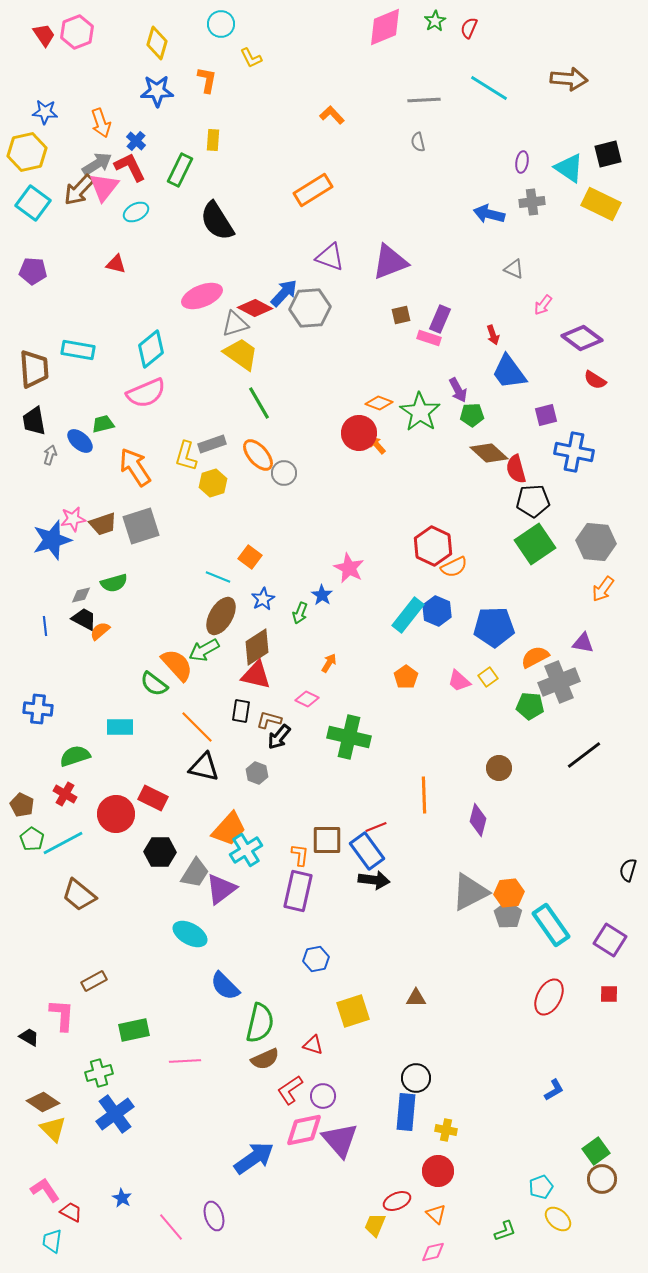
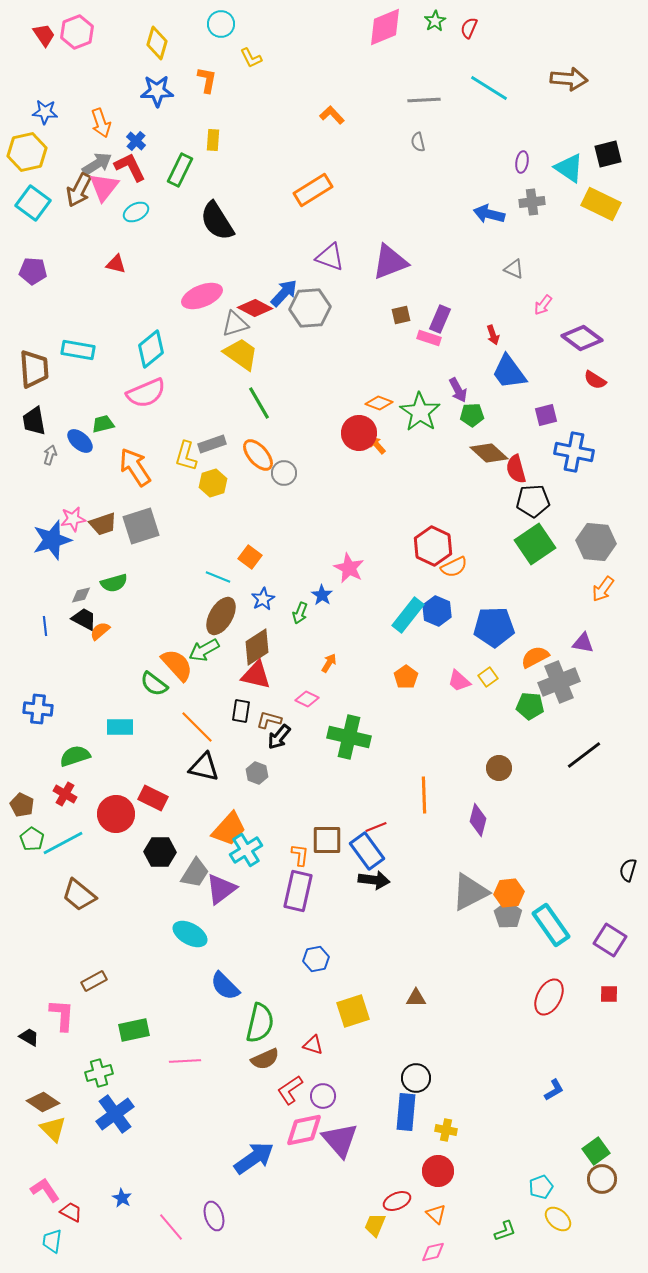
brown arrow at (79, 190): rotated 16 degrees counterclockwise
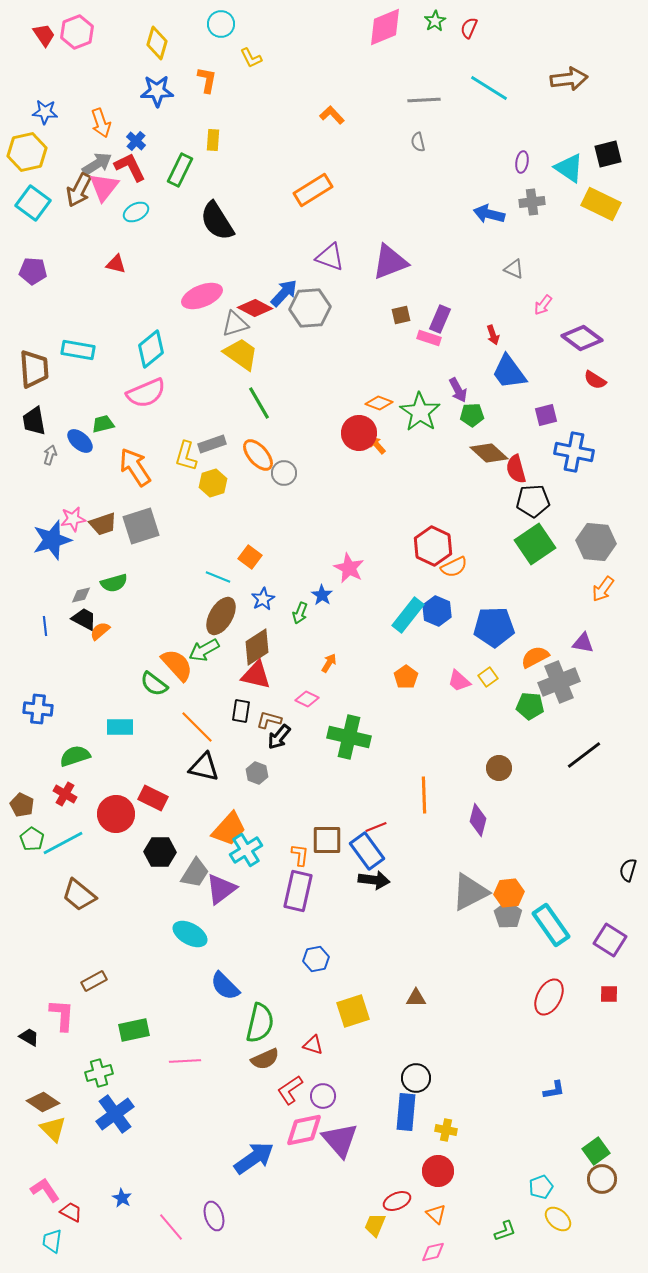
brown arrow at (569, 79): rotated 12 degrees counterclockwise
blue L-shape at (554, 1090): rotated 20 degrees clockwise
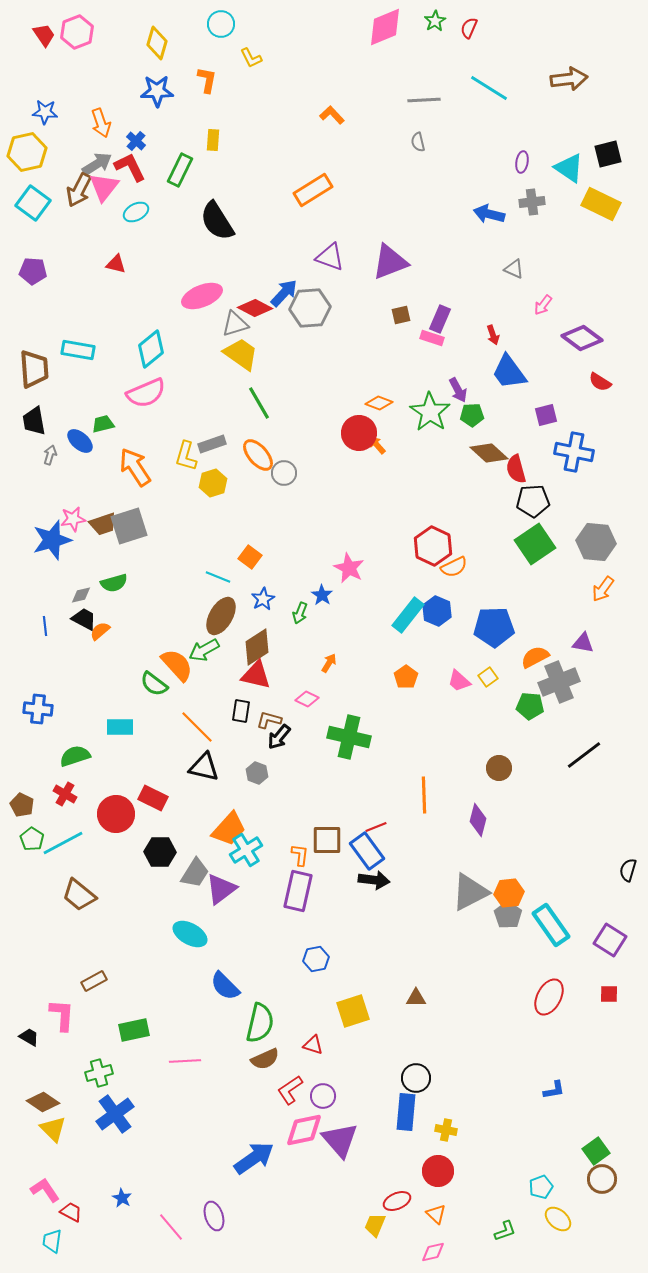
pink rectangle at (429, 338): moved 3 px right
red semicircle at (595, 380): moved 5 px right, 2 px down
green star at (420, 412): moved 10 px right
gray square at (141, 526): moved 12 px left
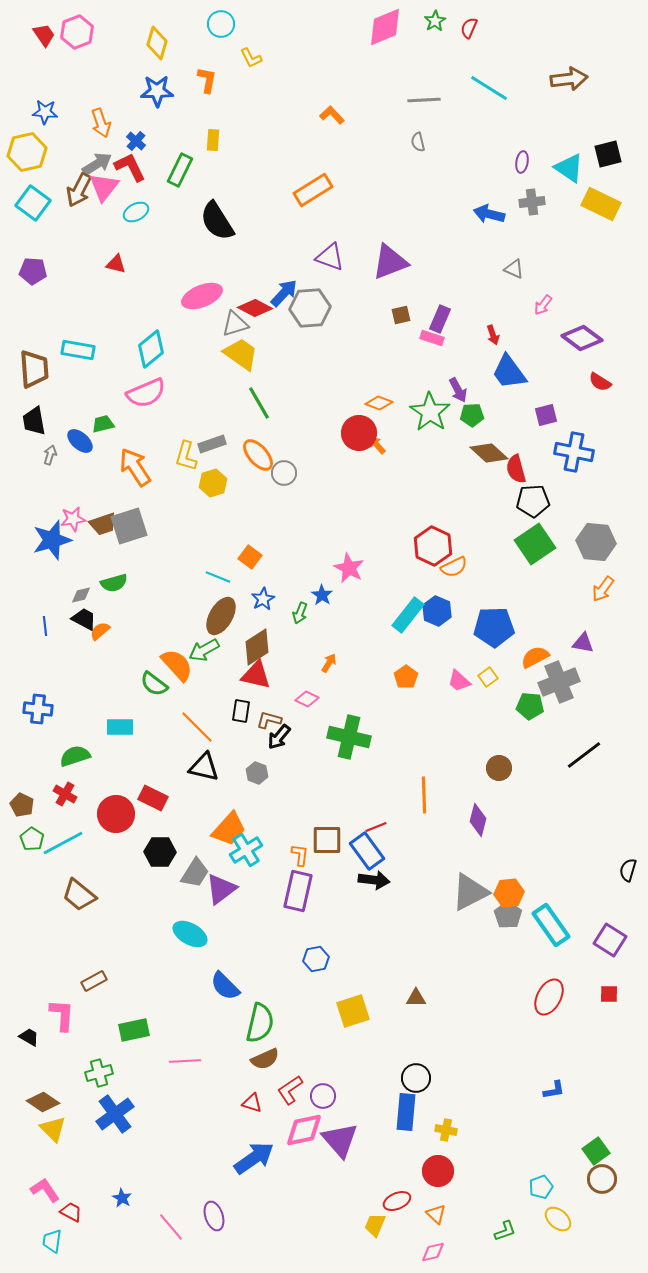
red triangle at (313, 1045): moved 61 px left, 58 px down
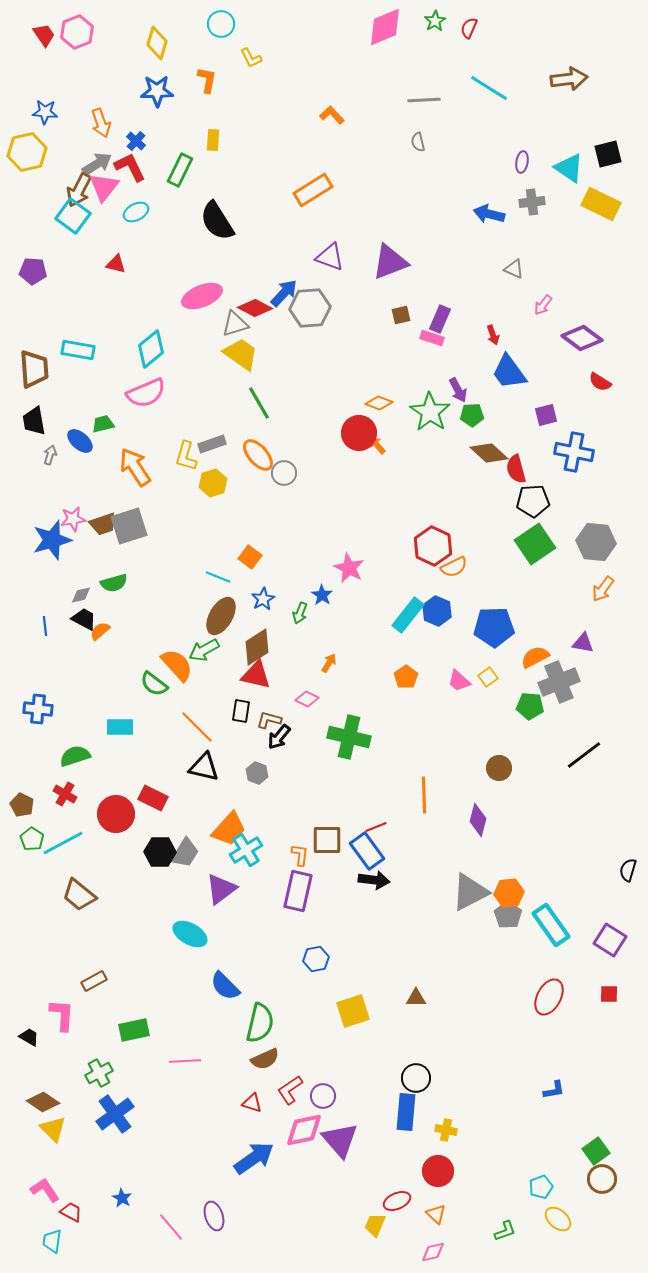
cyan square at (33, 203): moved 40 px right, 13 px down
gray trapezoid at (195, 873): moved 10 px left, 20 px up
green cross at (99, 1073): rotated 12 degrees counterclockwise
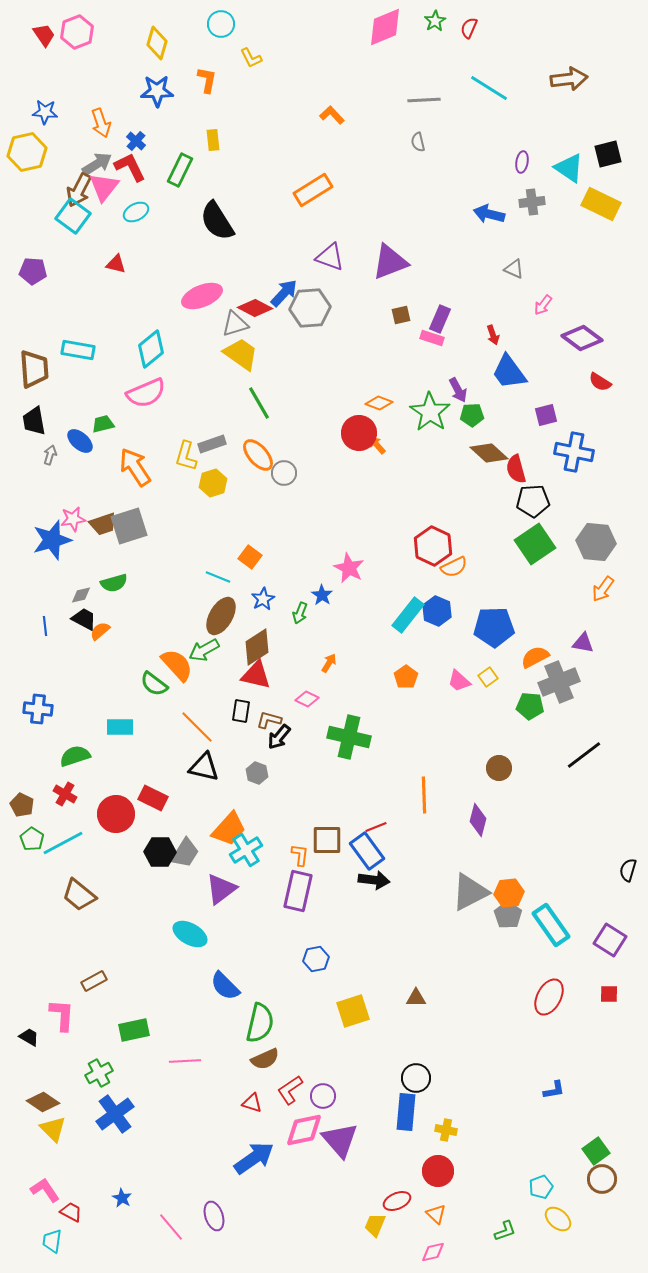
yellow rectangle at (213, 140): rotated 10 degrees counterclockwise
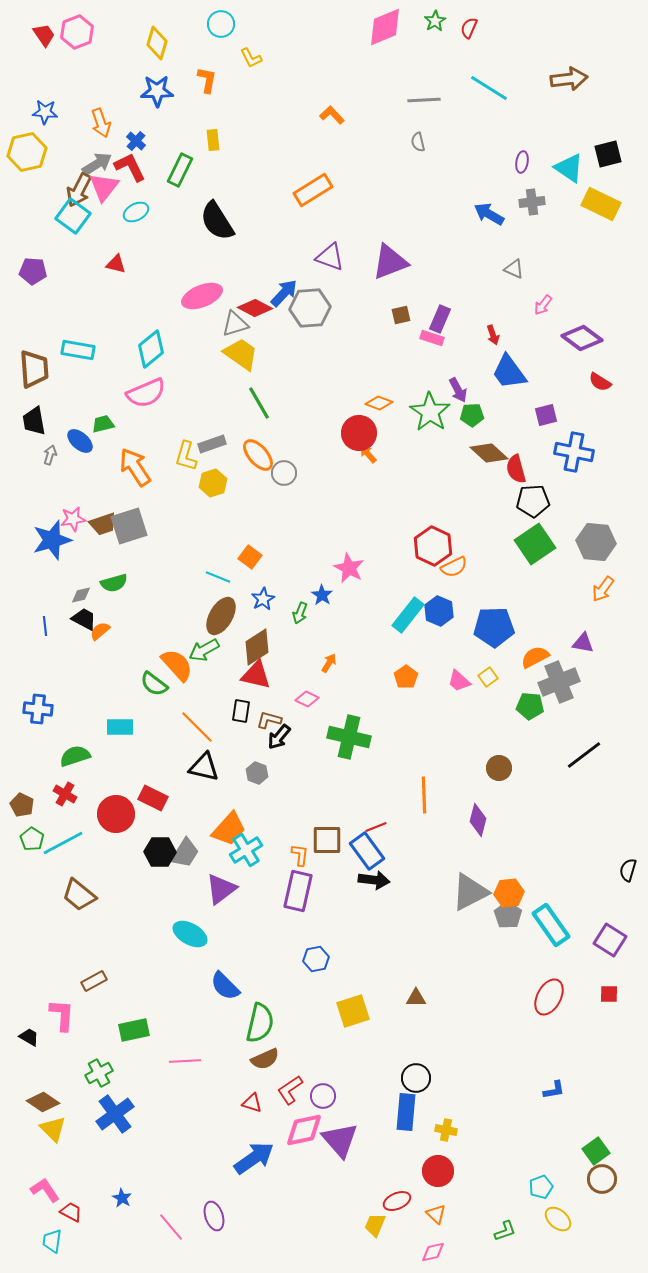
blue arrow at (489, 214): rotated 16 degrees clockwise
orange arrow at (377, 445): moved 9 px left, 9 px down
blue hexagon at (437, 611): moved 2 px right
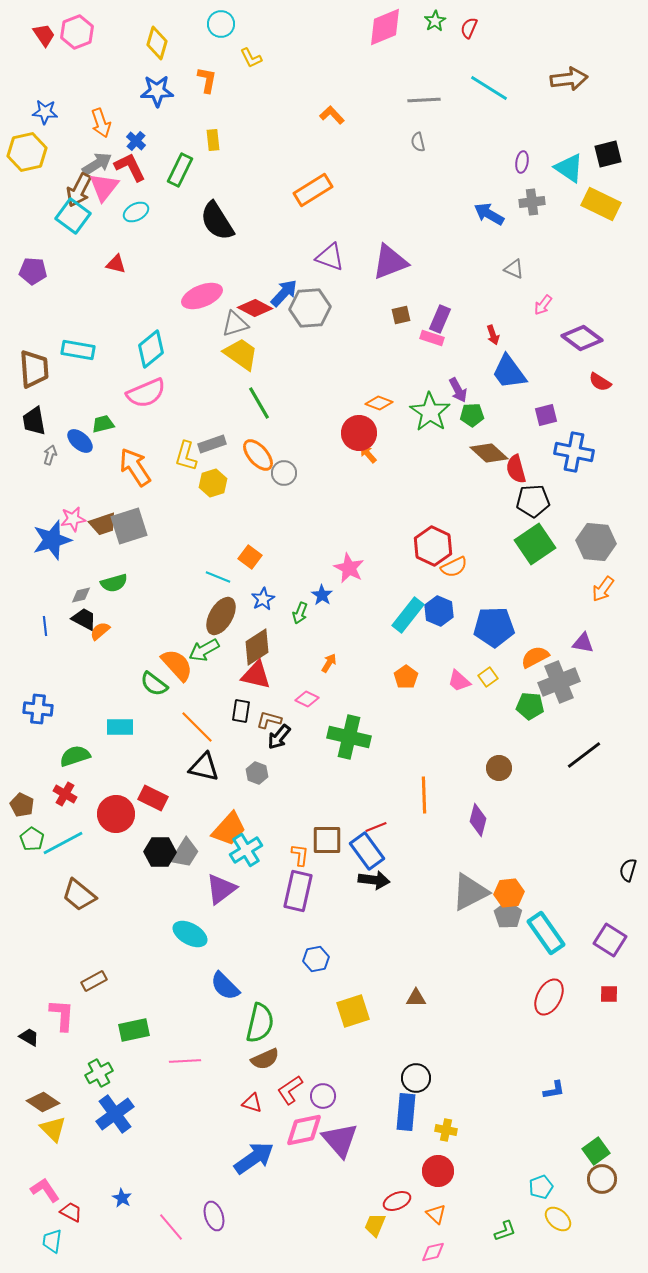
cyan rectangle at (551, 925): moved 5 px left, 8 px down
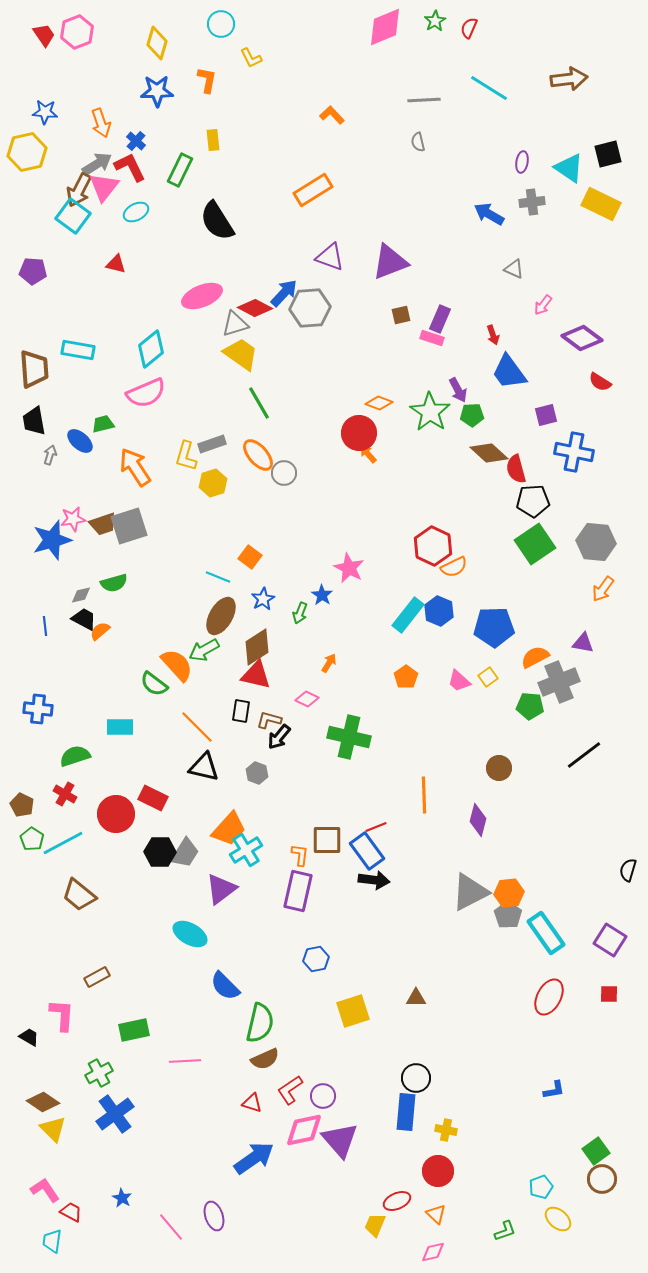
brown rectangle at (94, 981): moved 3 px right, 4 px up
